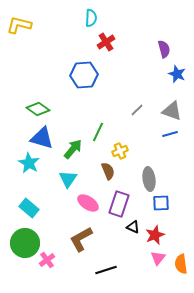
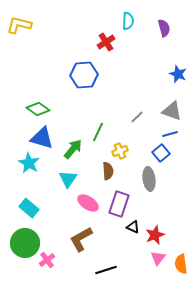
cyan semicircle: moved 37 px right, 3 px down
purple semicircle: moved 21 px up
blue star: moved 1 px right
gray line: moved 7 px down
brown semicircle: rotated 18 degrees clockwise
blue square: moved 50 px up; rotated 36 degrees counterclockwise
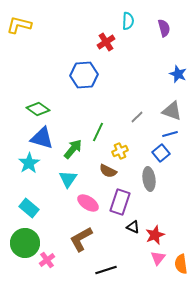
cyan star: rotated 10 degrees clockwise
brown semicircle: rotated 120 degrees clockwise
purple rectangle: moved 1 px right, 2 px up
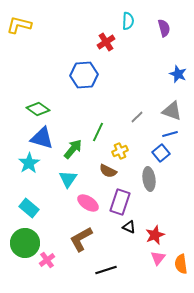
black triangle: moved 4 px left
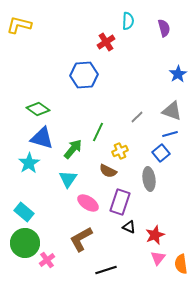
blue star: rotated 18 degrees clockwise
cyan rectangle: moved 5 px left, 4 px down
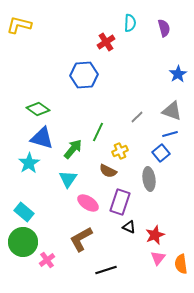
cyan semicircle: moved 2 px right, 2 px down
green circle: moved 2 px left, 1 px up
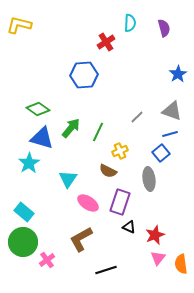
green arrow: moved 2 px left, 21 px up
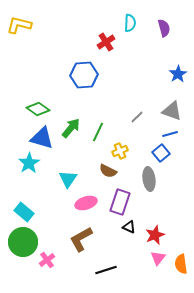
pink ellipse: moved 2 px left; rotated 50 degrees counterclockwise
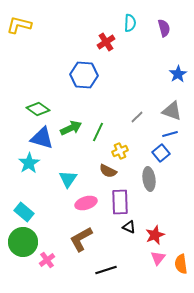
blue hexagon: rotated 8 degrees clockwise
green arrow: rotated 25 degrees clockwise
purple rectangle: rotated 20 degrees counterclockwise
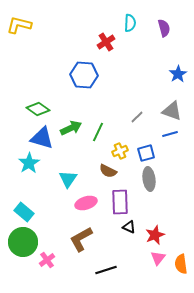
blue square: moved 15 px left; rotated 24 degrees clockwise
